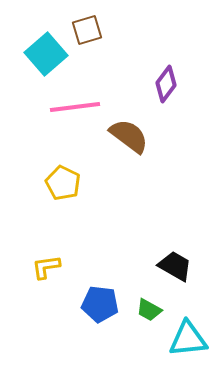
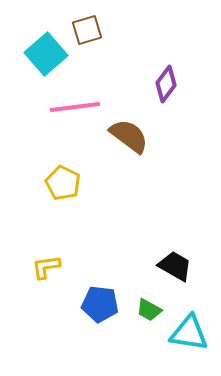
cyan triangle: moved 1 px right, 6 px up; rotated 15 degrees clockwise
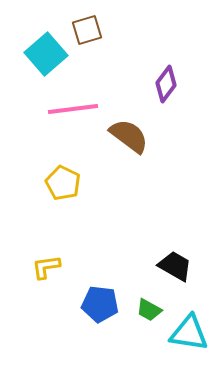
pink line: moved 2 px left, 2 px down
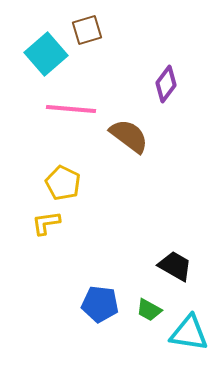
pink line: moved 2 px left; rotated 12 degrees clockwise
yellow L-shape: moved 44 px up
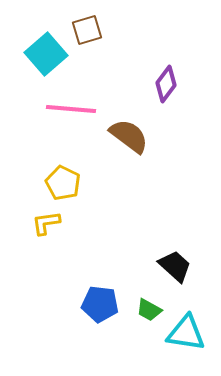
black trapezoid: rotated 12 degrees clockwise
cyan triangle: moved 3 px left
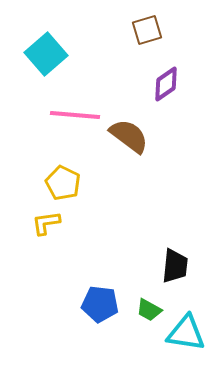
brown square: moved 60 px right
purple diamond: rotated 18 degrees clockwise
pink line: moved 4 px right, 6 px down
black trapezoid: rotated 54 degrees clockwise
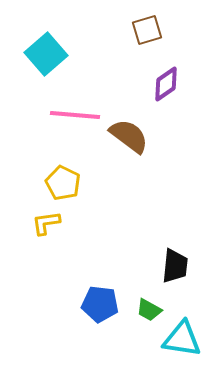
cyan triangle: moved 4 px left, 6 px down
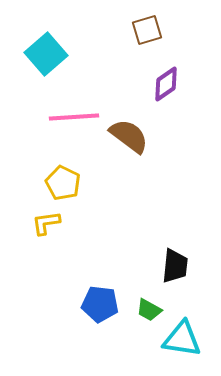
pink line: moved 1 px left, 2 px down; rotated 9 degrees counterclockwise
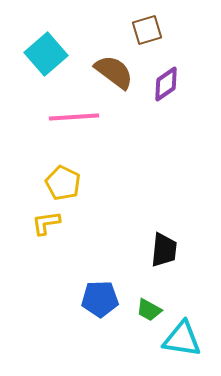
brown semicircle: moved 15 px left, 64 px up
black trapezoid: moved 11 px left, 16 px up
blue pentagon: moved 5 px up; rotated 9 degrees counterclockwise
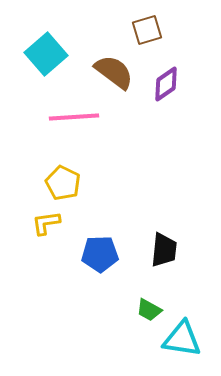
blue pentagon: moved 45 px up
